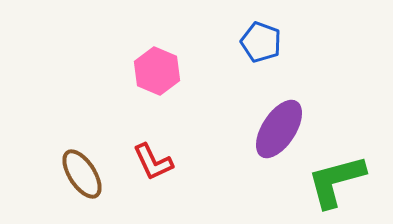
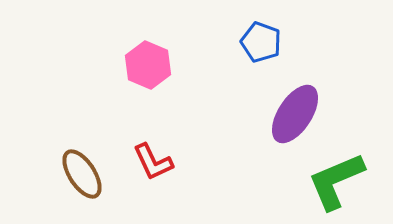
pink hexagon: moved 9 px left, 6 px up
purple ellipse: moved 16 px right, 15 px up
green L-shape: rotated 8 degrees counterclockwise
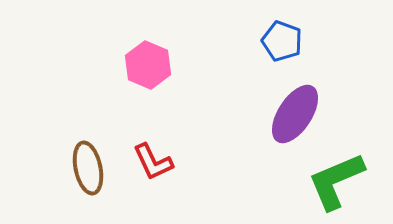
blue pentagon: moved 21 px right, 1 px up
brown ellipse: moved 6 px right, 6 px up; rotated 21 degrees clockwise
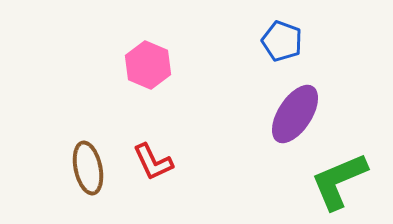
green L-shape: moved 3 px right
